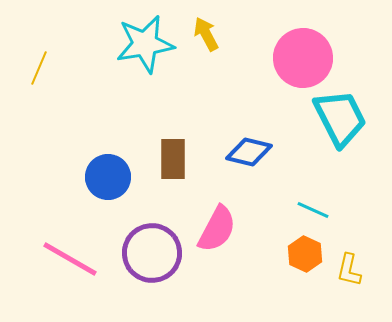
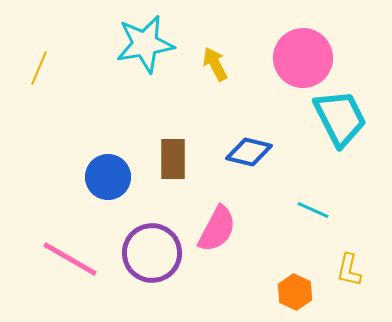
yellow arrow: moved 9 px right, 30 px down
orange hexagon: moved 10 px left, 38 px down
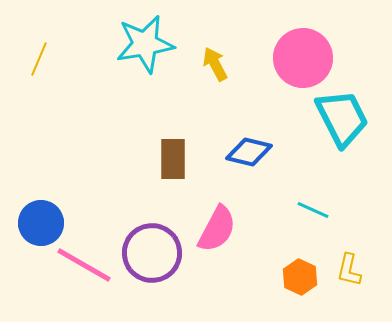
yellow line: moved 9 px up
cyan trapezoid: moved 2 px right
blue circle: moved 67 px left, 46 px down
pink line: moved 14 px right, 6 px down
orange hexagon: moved 5 px right, 15 px up
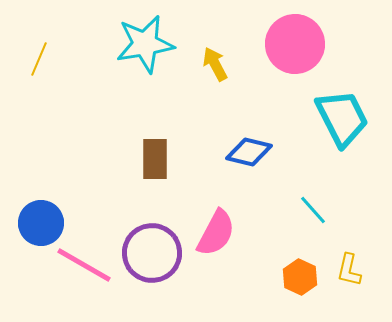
pink circle: moved 8 px left, 14 px up
brown rectangle: moved 18 px left
cyan line: rotated 24 degrees clockwise
pink semicircle: moved 1 px left, 4 px down
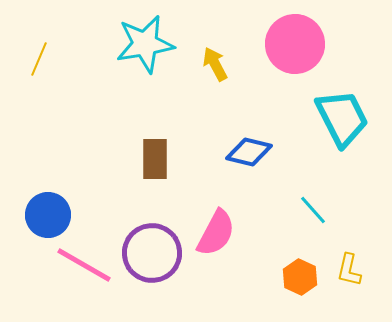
blue circle: moved 7 px right, 8 px up
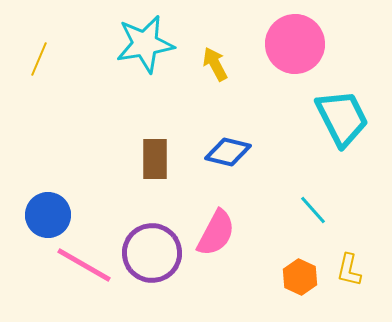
blue diamond: moved 21 px left
